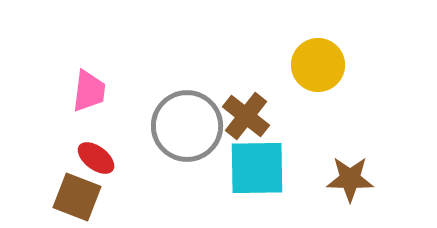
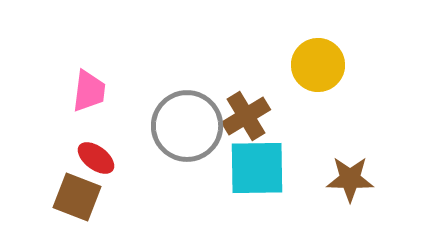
brown cross: rotated 21 degrees clockwise
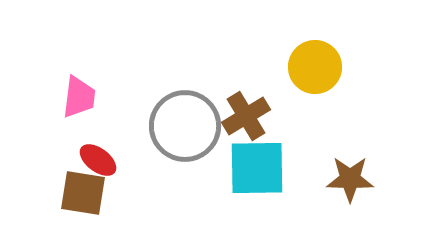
yellow circle: moved 3 px left, 2 px down
pink trapezoid: moved 10 px left, 6 px down
gray circle: moved 2 px left
red ellipse: moved 2 px right, 2 px down
brown square: moved 6 px right, 4 px up; rotated 12 degrees counterclockwise
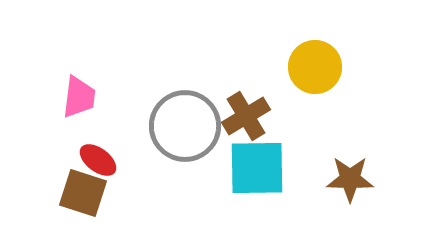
brown square: rotated 9 degrees clockwise
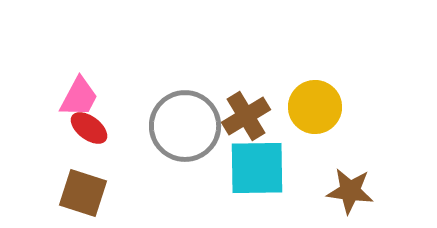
yellow circle: moved 40 px down
pink trapezoid: rotated 21 degrees clockwise
red ellipse: moved 9 px left, 32 px up
brown star: moved 12 px down; rotated 6 degrees clockwise
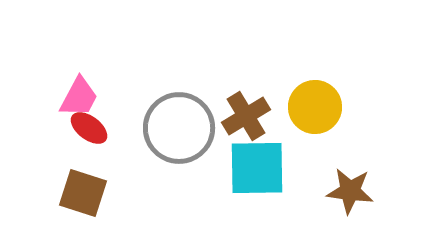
gray circle: moved 6 px left, 2 px down
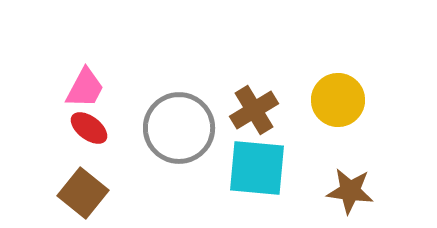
pink trapezoid: moved 6 px right, 9 px up
yellow circle: moved 23 px right, 7 px up
brown cross: moved 8 px right, 6 px up
cyan square: rotated 6 degrees clockwise
brown square: rotated 21 degrees clockwise
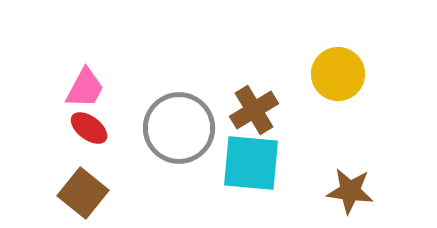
yellow circle: moved 26 px up
cyan square: moved 6 px left, 5 px up
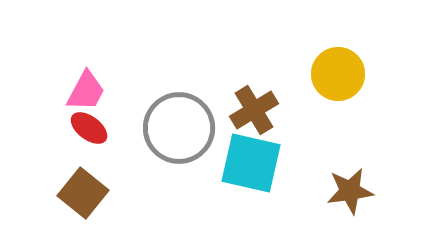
pink trapezoid: moved 1 px right, 3 px down
cyan square: rotated 8 degrees clockwise
brown star: rotated 15 degrees counterclockwise
